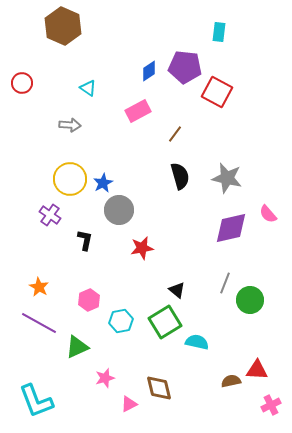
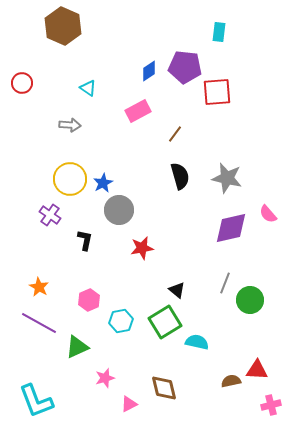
red square: rotated 32 degrees counterclockwise
brown diamond: moved 5 px right
pink cross: rotated 12 degrees clockwise
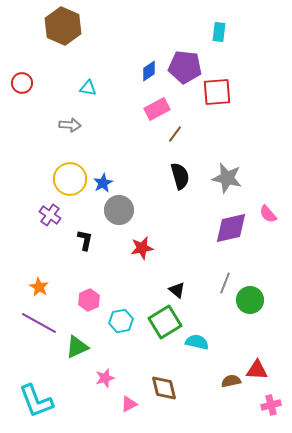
cyan triangle: rotated 24 degrees counterclockwise
pink rectangle: moved 19 px right, 2 px up
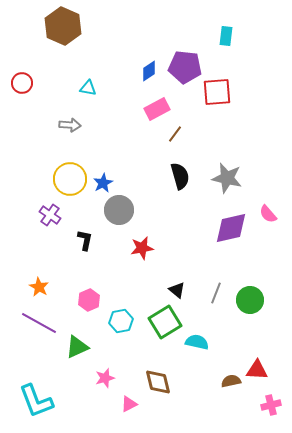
cyan rectangle: moved 7 px right, 4 px down
gray line: moved 9 px left, 10 px down
brown diamond: moved 6 px left, 6 px up
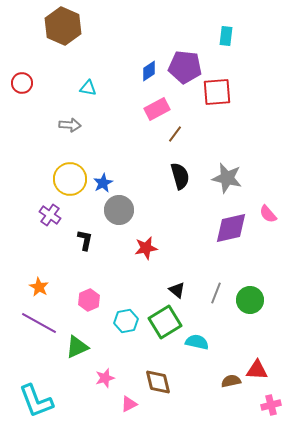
red star: moved 4 px right
cyan hexagon: moved 5 px right
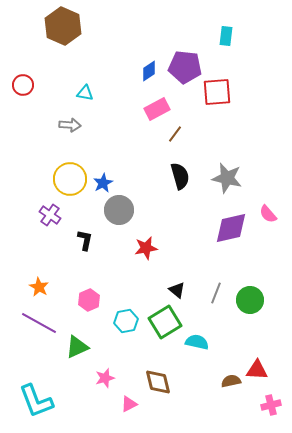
red circle: moved 1 px right, 2 px down
cyan triangle: moved 3 px left, 5 px down
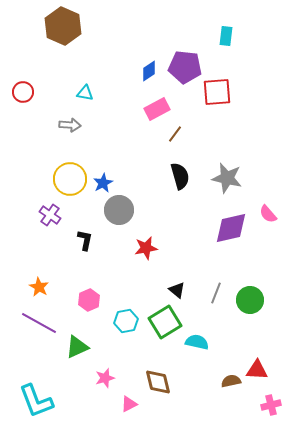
red circle: moved 7 px down
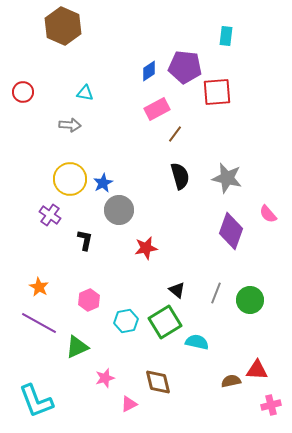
purple diamond: moved 3 px down; rotated 57 degrees counterclockwise
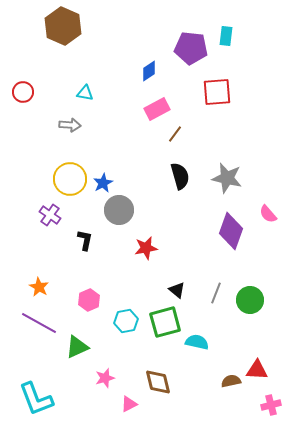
purple pentagon: moved 6 px right, 19 px up
green square: rotated 16 degrees clockwise
cyan L-shape: moved 2 px up
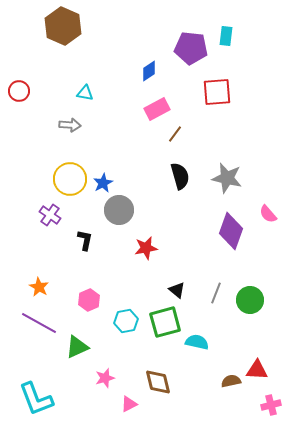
red circle: moved 4 px left, 1 px up
